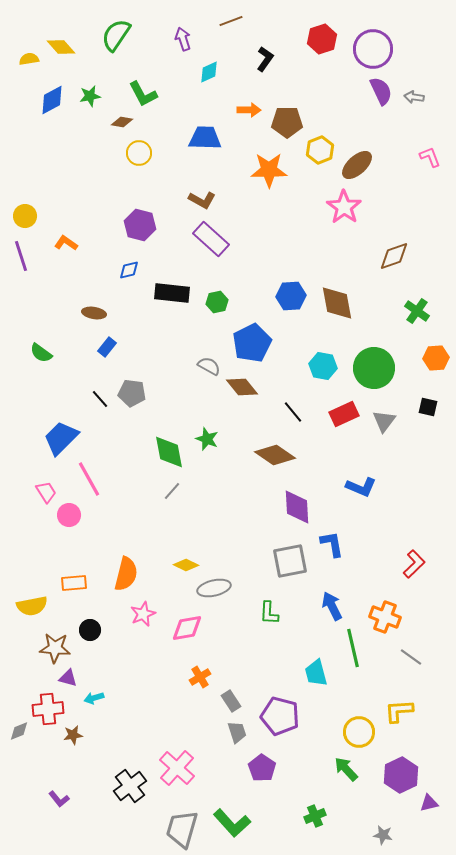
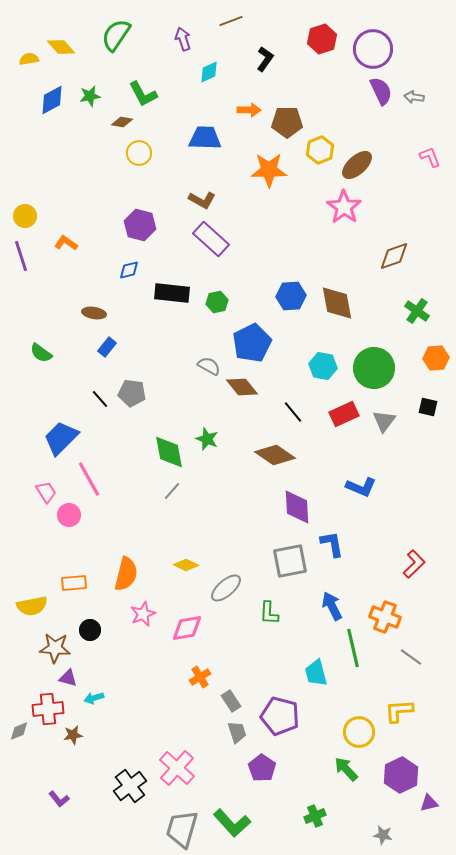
gray ellipse at (214, 588): moved 12 px right; rotated 28 degrees counterclockwise
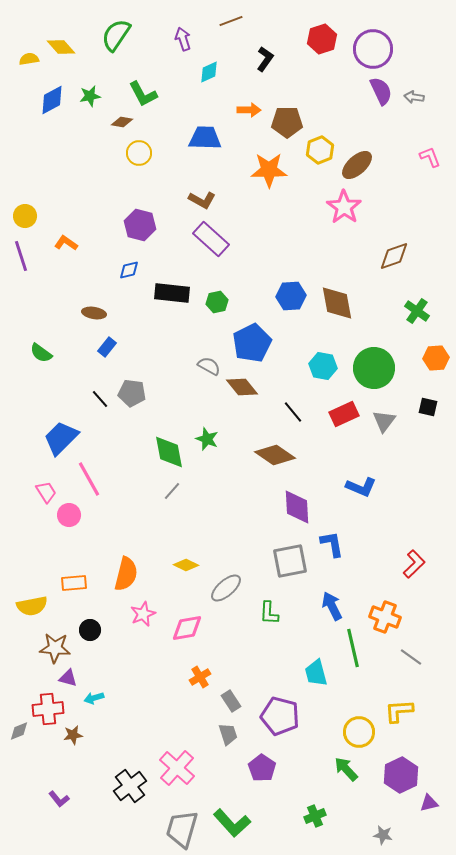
gray trapezoid at (237, 732): moved 9 px left, 2 px down
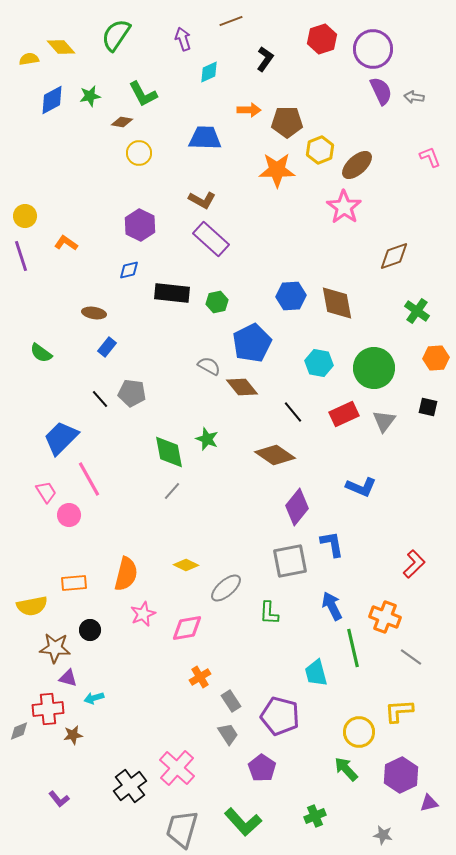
orange star at (269, 170): moved 8 px right
purple hexagon at (140, 225): rotated 12 degrees clockwise
cyan hexagon at (323, 366): moved 4 px left, 3 px up
purple diamond at (297, 507): rotated 42 degrees clockwise
gray trapezoid at (228, 734): rotated 15 degrees counterclockwise
green L-shape at (232, 823): moved 11 px right, 1 px up
